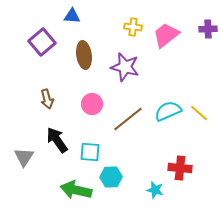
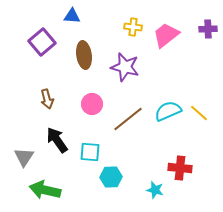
green arrow: moved 31 px left
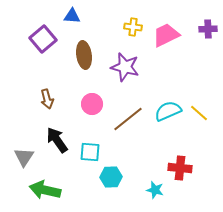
pink trapezoid: rotated 12 degrees clockwise
purple square: moved 1 px right, 3 px up
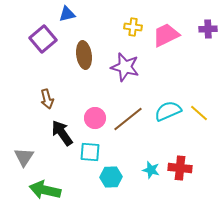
blue triangle: moved 5 px left, 2 px up; rotated 18 degrees counterclockwise
pink circle: moved 3 px right, 14 px down
black arrow: moved 5 px right, 7 px up
cyan star: moved 4 px left, 20 px up
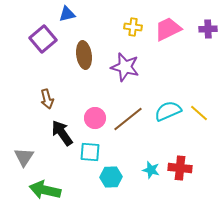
pink trapezoid: moved 2 px right, 6 px up
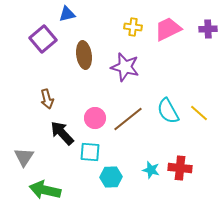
cyan semicircle: rotated 96 degrees counterclockwise
black arrow: rotated 8 degrees counterclockwise
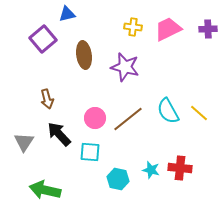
black arrow: moved 3 px left, 1 px down
gray triangle: moved 15 px up
cyan hexagon: moved 7 px right, 2 px down; rotated 15 degrees clockwise
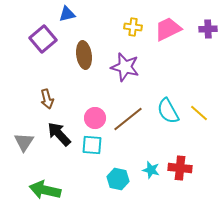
cyan square: moved 2 px right, 7 px up
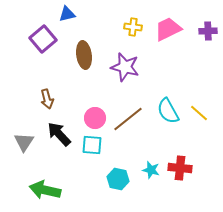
purple cross: moved 2 px down
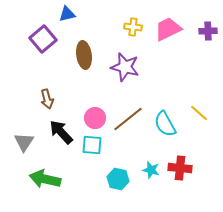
cyan semicircle: moved 3 px left, 13 px down
black arrow: moved 2 px right, 2 px up
green arrow: moved 11 px up
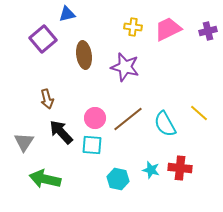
purple cross: rotated 12 degrees counterclockwise
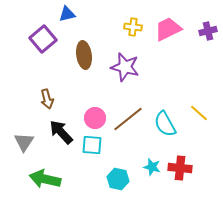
cyan star: moved 1 px right, 3 px up
